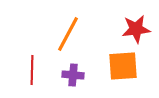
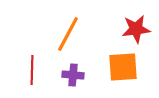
orange square: moved 1 px down
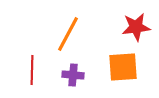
red star: moved 2 px up
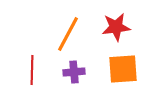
red star: moved 20 px left
orange square: moved 2 px down
purple cross: moved 1 px right, 3 px up; rotated 10 degrees counterclockwise
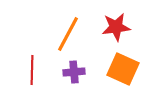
orange square: rotated 28 degrees clockwise
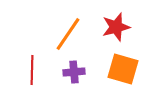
red star: rotated 8 degrees counterclockwise
orange line: rotated 6 degrees clockwise
orange square: rotated 8 degrees counterclockwise
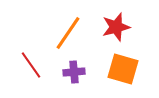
orange line: moved 1 px up
red line: moved 1 px left, 5 px up; rotated 36 degrees counterclockwise
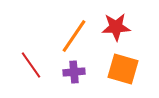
red star: rotated 12 degrees clockwise
orange line: moved 6 px right, 3 px down
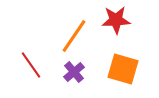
red star: moved 7 px up
purple cross: rotated 35 degrees counterclockwise
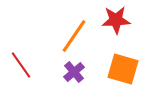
red line: moved 10 px left
